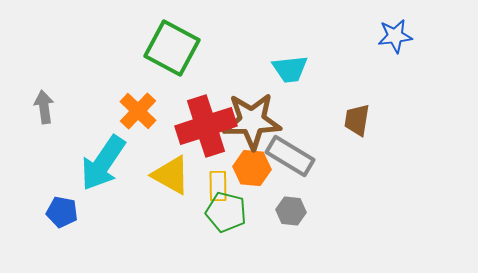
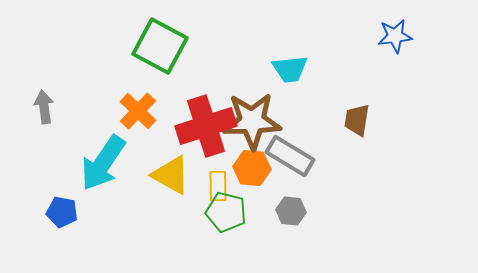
green square: moved 12 px left, 2 px up
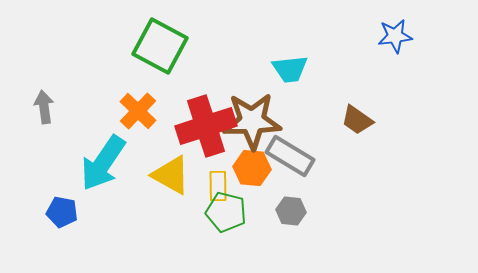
brown trapezoid: rotated 64 degrees counterclockwise
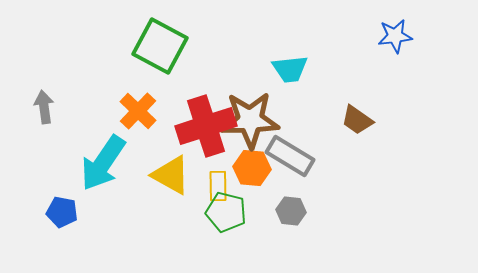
brown star: moved 2 px left, 1 px up
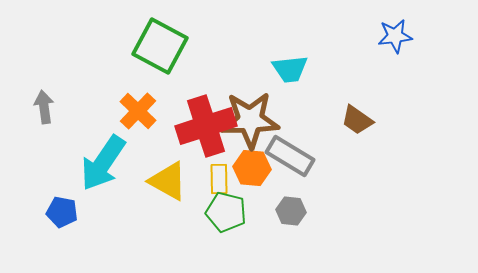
yellow triangle: moved 3 px left, 6 px down
yellow rectangle: moved 1 px right, 7 px up
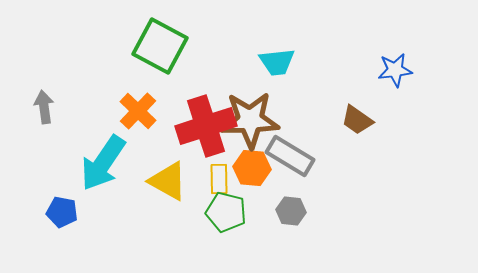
blue star: moved 34 px down
cyan trapezoid: moved 13 px left, 7 px up
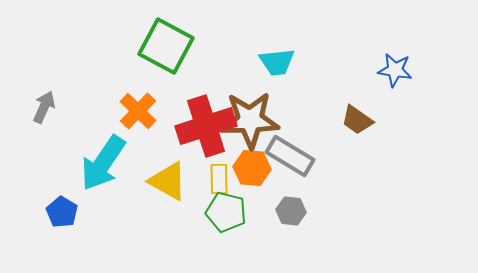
green square: moved 6 px right
blue star: rotated 16 degrees clockwise
gray arrow: rotated 32 degrees clockwise
blue pentagon: rotated 20 degrees clockwise
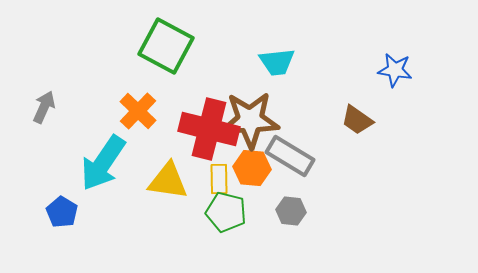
red cross: moved 3 px right, 3 px down; rotated 32 degrees clockwise
yellow triangle: rotated 21 degrees counterclockwise
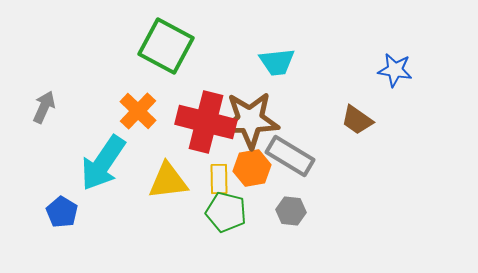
red cross: moved 3 px left, 7 px up
orange hexagon: rotated 15 degrees counterclockwise
yellow triangle: rotated 15 degrees counterclockwise
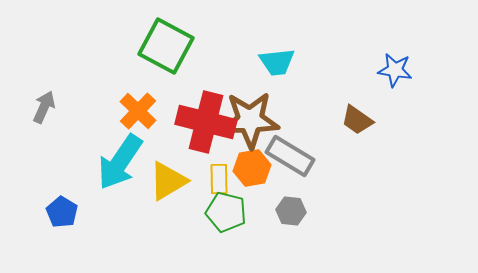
cyan arrow: moved 17 px right, 1 px up
yellow triangle: rotated 24 degrees counterclockwise
